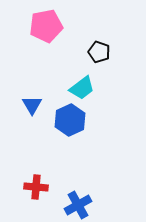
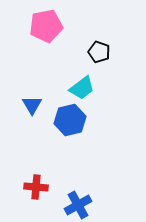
blue hexagon: rotated 12 degrees clockwise
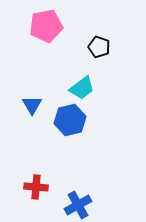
black pentagon: moved 5 px up
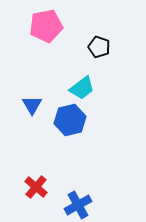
red cross: rotated 35 degrees clockwise
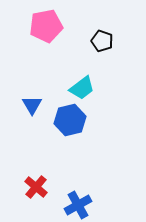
black pentagon: moved 3 px right, 6 px up
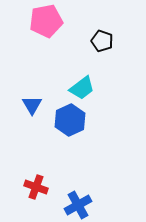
pink pentagon: moved 5 px up
blue hexagon: rotated 12 degrees counterclockwise
red cross: rotated 20 degrees counterclockwise
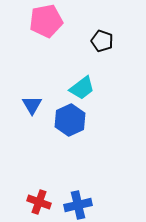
red cross: moved 3 px right, 15 px down
blue cross: rotated 16 degrees clockwise
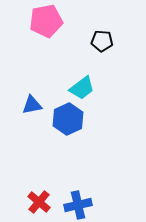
black pentagon: rotated 15 degrees counterclockwise
blue triangle: rotated 50 degrees clockwise
blue hexagon: moved 2 px left, 1 px up
red cross: rotated 20 degrees clockwise
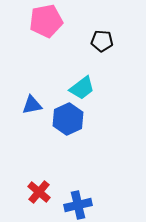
red cross: moved 10 px up
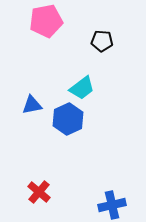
blue cross: moved 34 px right
